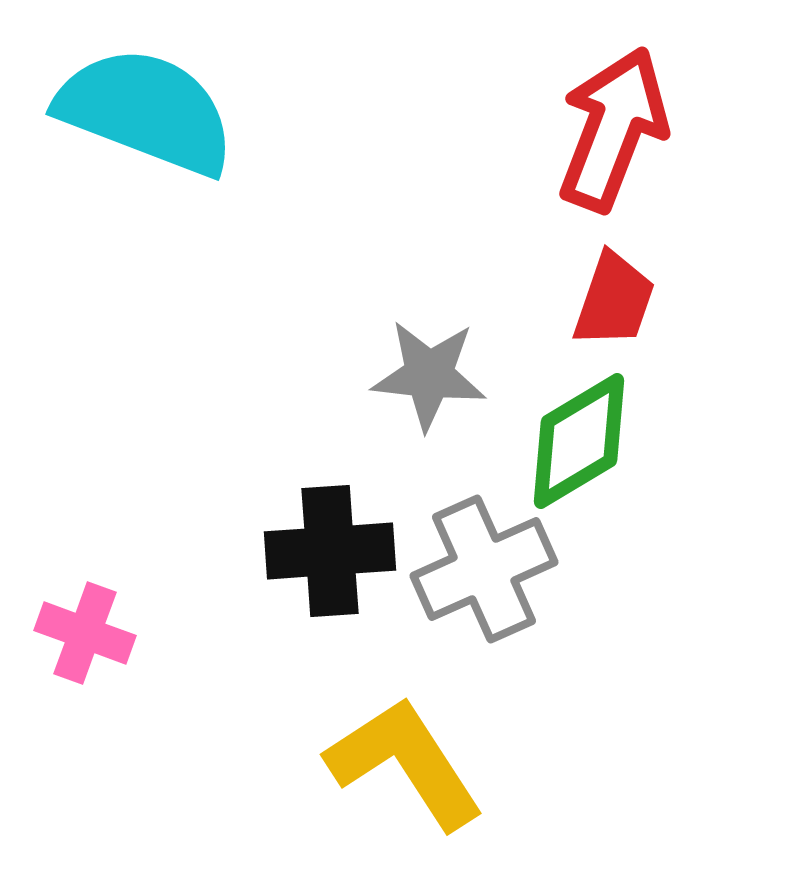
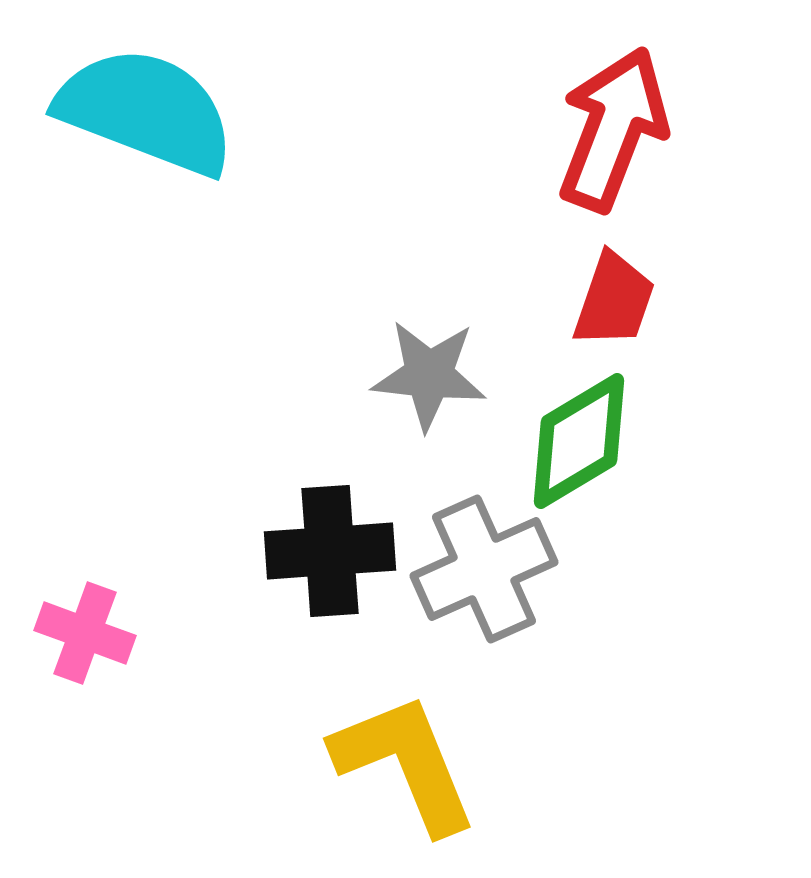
yellow L-shape: rotated 11 degrees clockwise
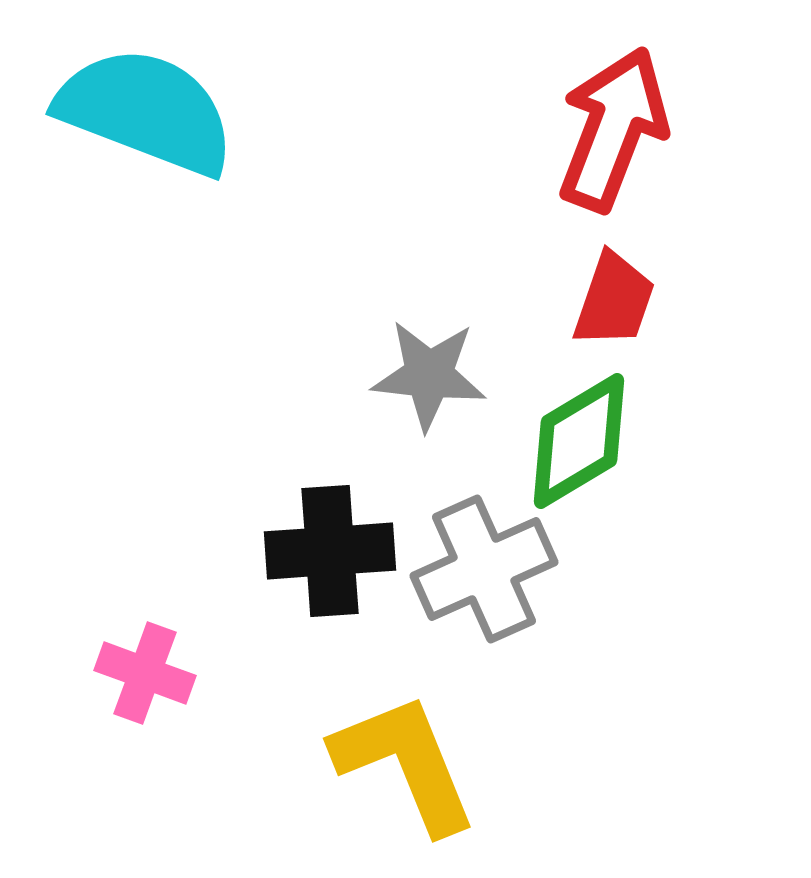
pink cross: moved 60 px right, 40 px down
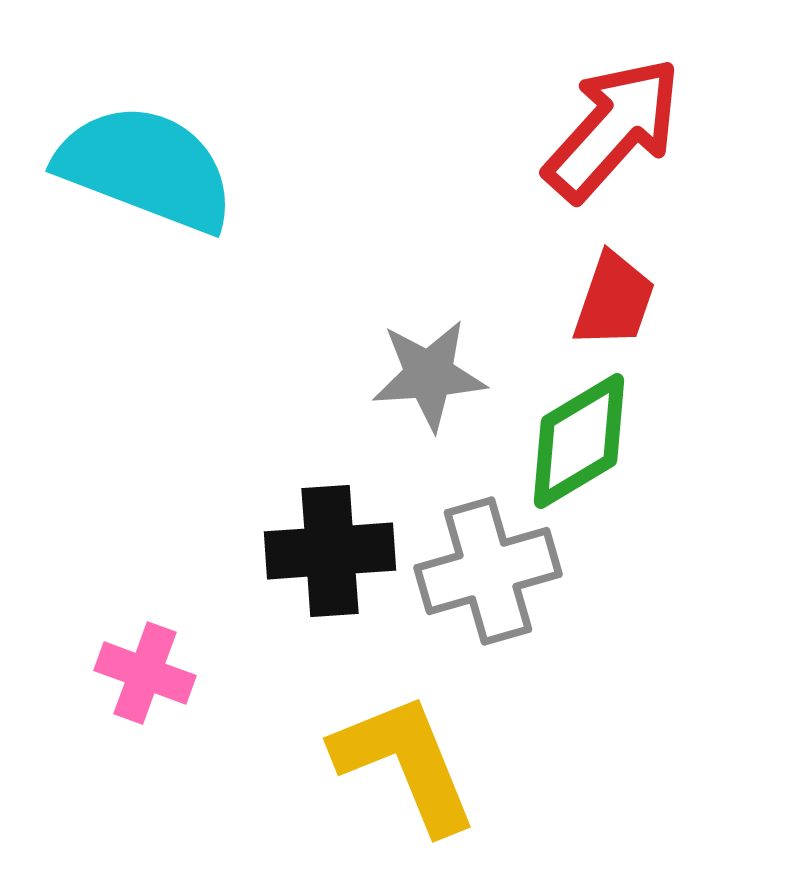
cyan semicircle: moved 57 px down
red arrow: rotated 21 degrees clockwise
gray star: rotated 10 degrees counterclockwise
gray cross: moved 4 px right, 2 px down; rotated 8 degrees clockwise
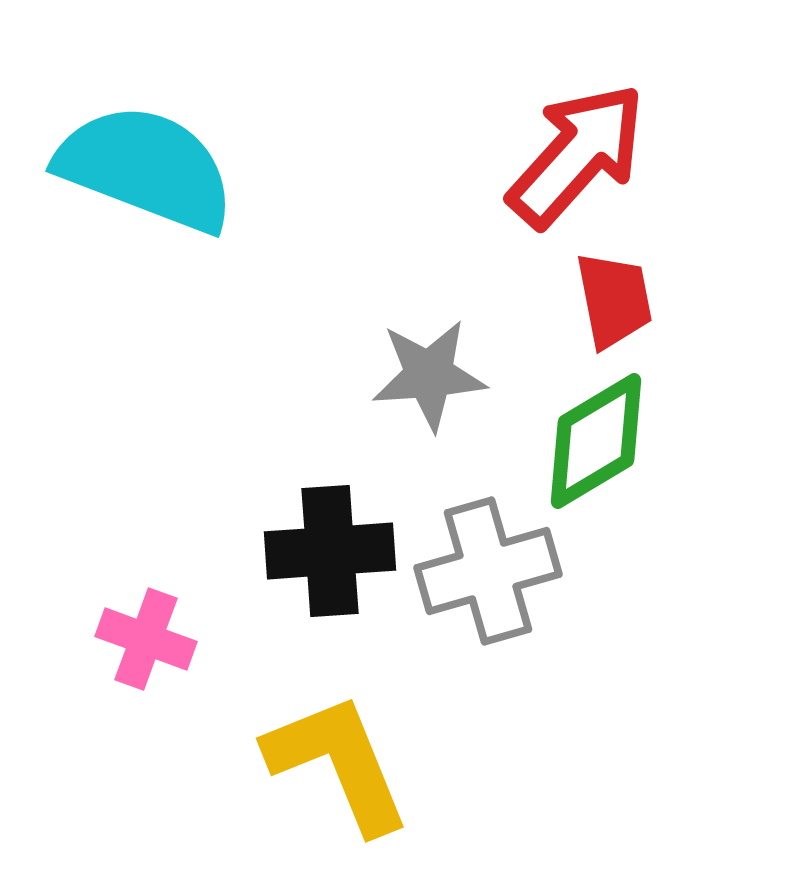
red arrow: moved 36 px left, 26 px down
red trapezoid: rotated 30 degrees counterclockwise
green diamond: moved 17 px right
pink cross: moved 1 px right, 34 px up
yellow L-shape: moved 67 px left
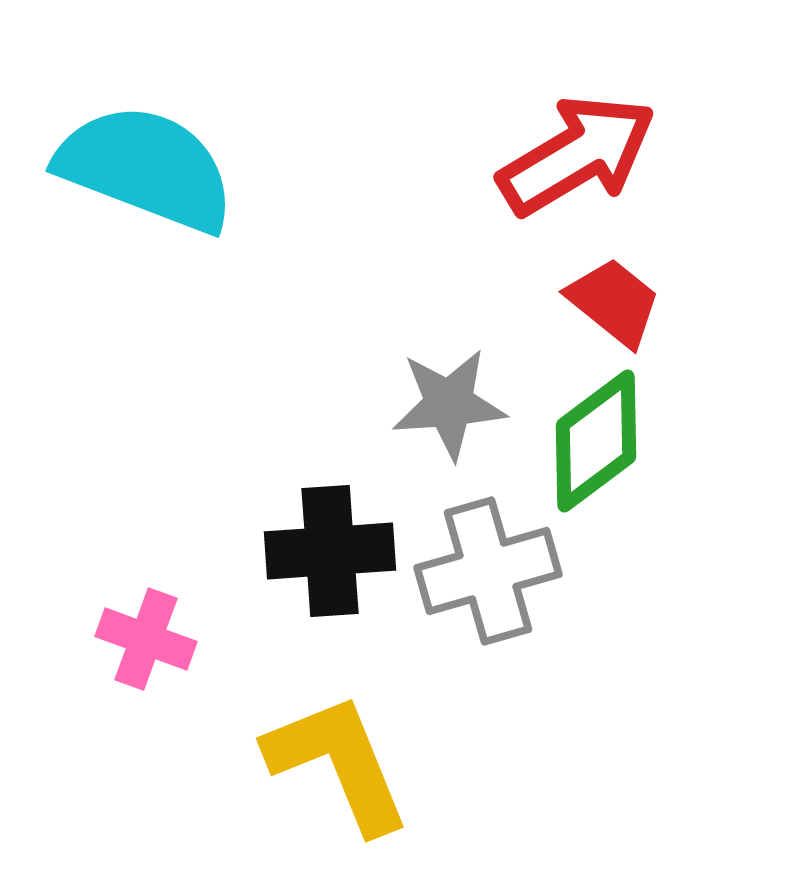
red arrow: rotated 17 degrees clockwise
red trapezoid: moved 2 px down; rotated 40 degrees counterclockwise
gray star: moved 20 px right, 29 px down
green diamond: rotated 6 degrees counterclockwise
